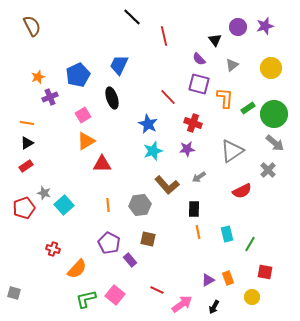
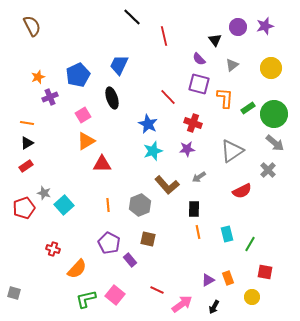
gray hexagon at (140, 205): rotated 15 degrees counterclockwise
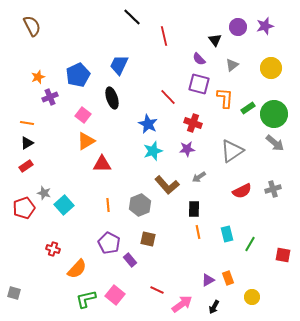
pink square at (83, 115): rotated 21 degrees counterclockwise
gray cross at (268, 170): moved 5 px right, 19 px down; rotated 28 degrees clockwise
red square at (265, 272): moved 18 px right, 17 px up
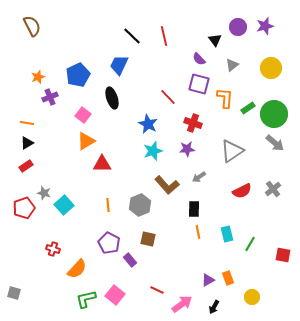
black line at (132, 17): moved 19 px down
gray cross at (273, 189): rotated 21 degrees counterclockwise
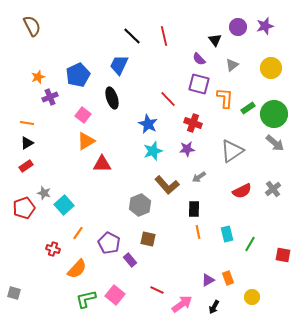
red line at (168, 97): moved 2 px down
orange line at (108, 205): moved 30 px left, 28 px down; rotated 40 degrees clockwise
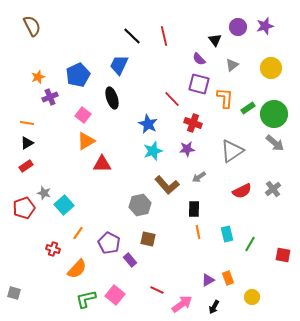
red line at (168, 99): moved 4 px right
gray hexagon at (140, 205): rotated 10 degrees clockwise
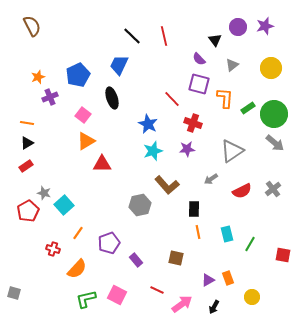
gray arrow at (199, 177): moved 12 px right, 2 px down
red pentagon at (24, 208): moved 4 px right, 3 px down; rotated 10 degrees counterclockwise
brown square at (148, 239): moved 28 px right, 19 px down
purple pentagon at (109, 243): rotated 25 degrees clockwise
purple rectangle at (130, 260): moved 6 px right
pink square at (115, 295): moved 2 px right; rotated 12 degrees counterclockwise
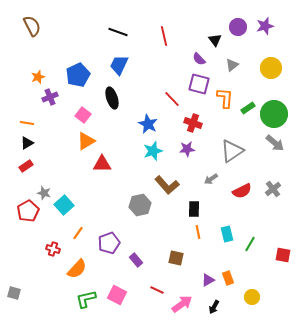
black line at (132, 36): moved 14 px left, 4 px up; rotated 24 degrees counterclockwise
